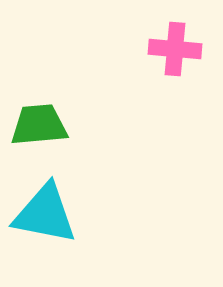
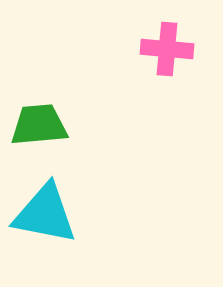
pink cross: moved 8 px left
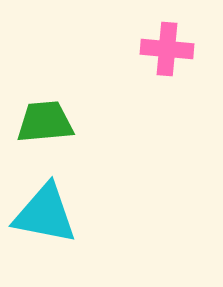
green trapezoid: moved 6 px right, 3 px up
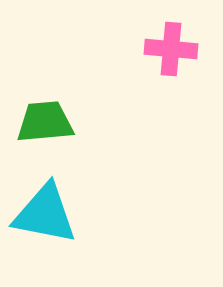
pink cross: moved 4 px right
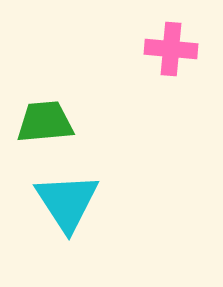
cyan triangle: moved 22 px right, 12 px up; rotated 46 degrees clockwise
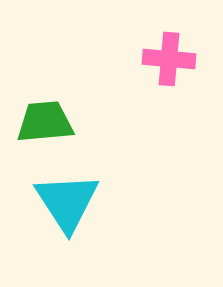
pink cross: moved 2 px left, 10 px down
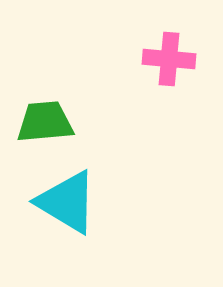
cyan triangle: rotated 26 degrees counterclockwise
